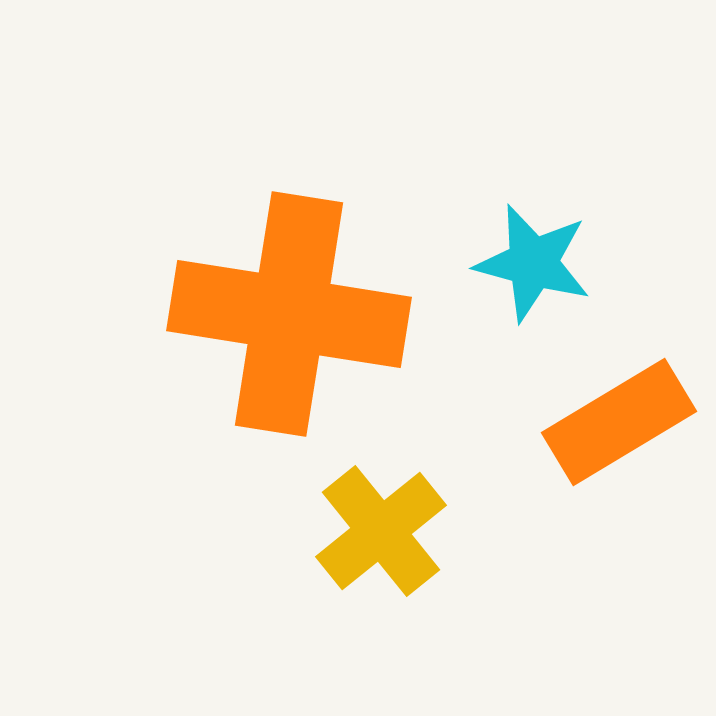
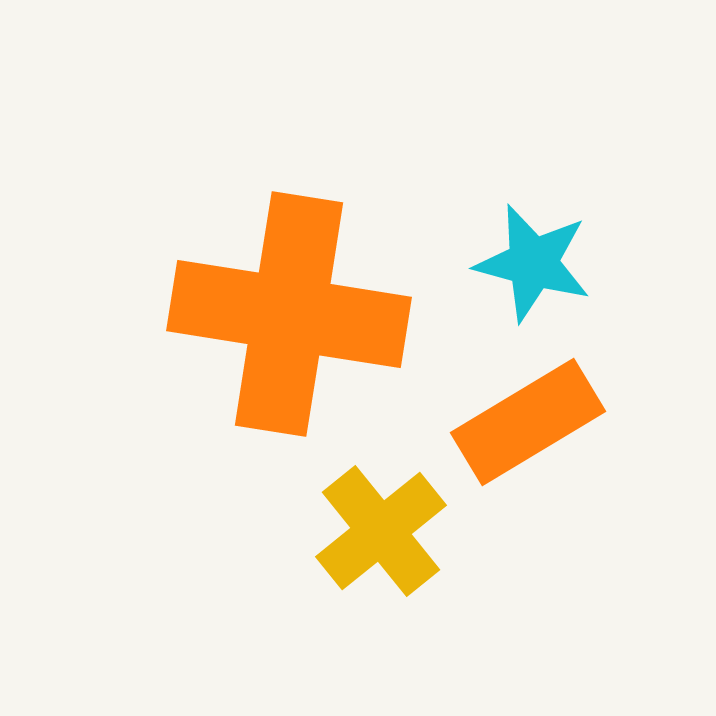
orange rectangle: moved 91 px left
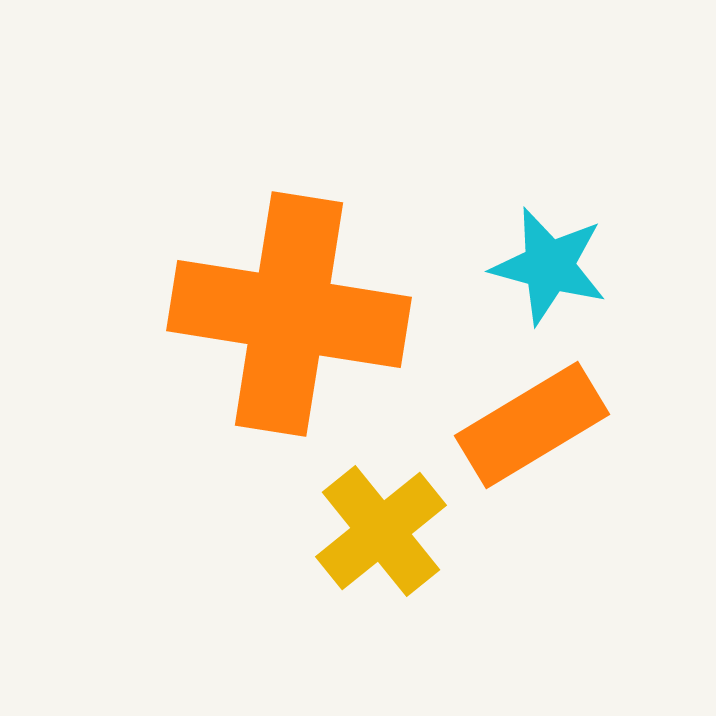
cyan star: moved 16 px right, 3 px down
orange rectangle: moved 4 px right, 3 px down
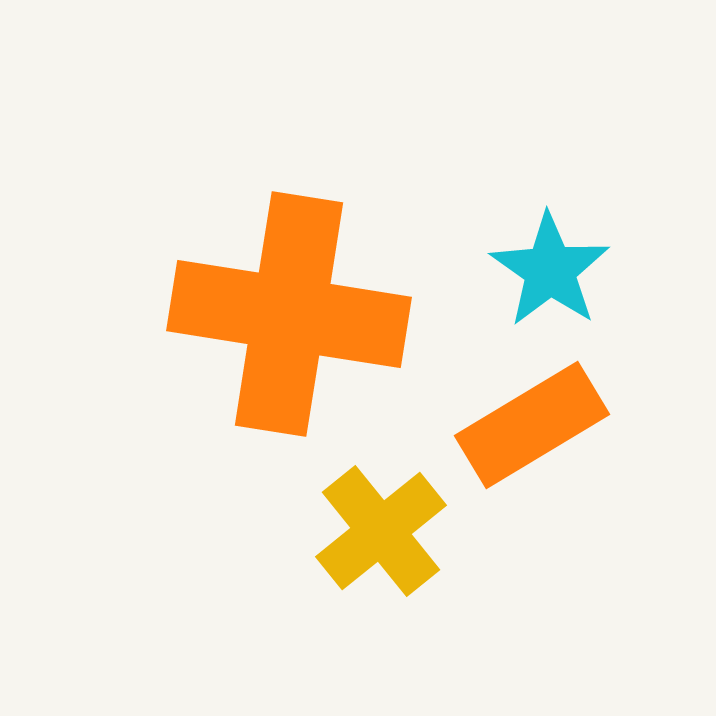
cyan star: moved 1 px right, 4 px down; rotated 20 degrees clockwise
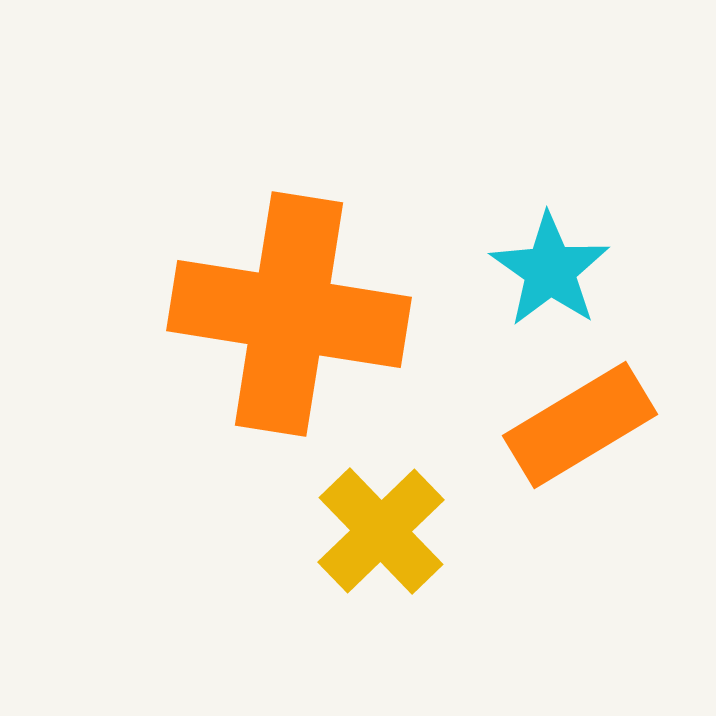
orange rectangle: moved 48 px right
yellow cross: rotated 5 degrees counterclockwise
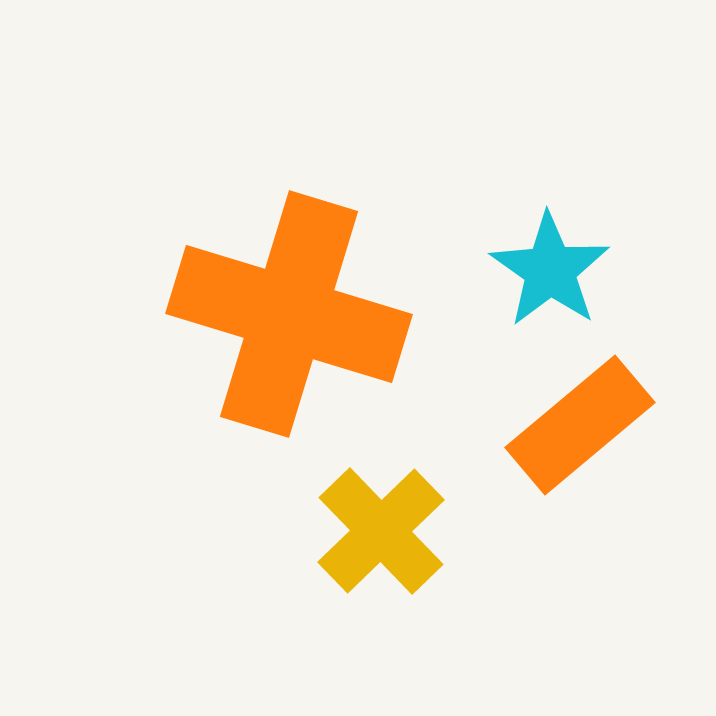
orange cross: rotated 8 degrees clockwise
orange rectangle: rotated 9 degrees counterclockwise
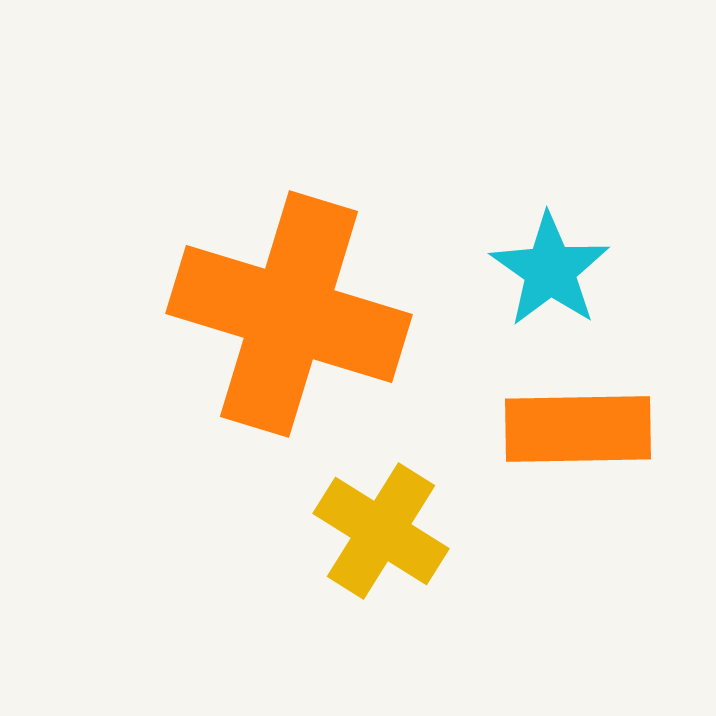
orange rectangle: moved 2 px left, 4 px down; rotated 39 degrees clockwise
yellow cross: rotated 14 degrees counterclockwise
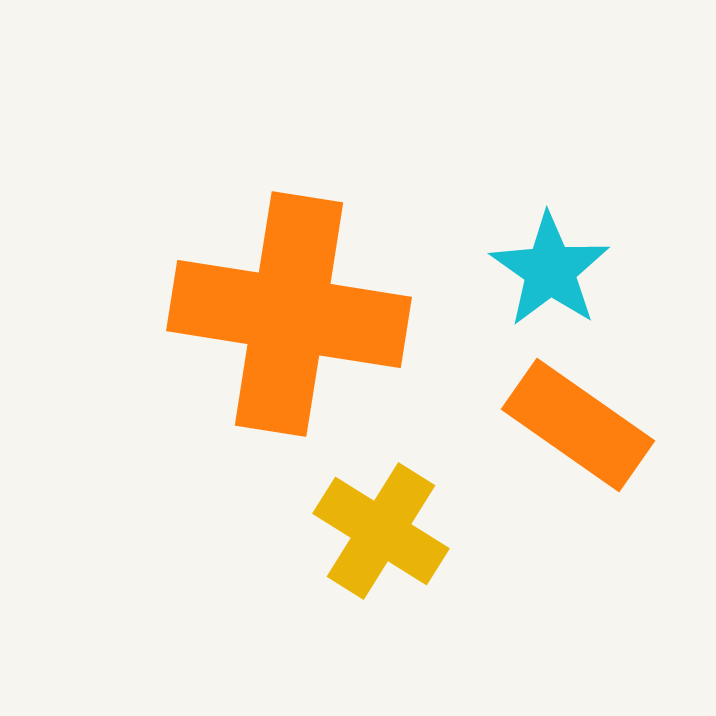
orange cross: rotated 8 degrees counterclockwise
orange rectangle: moved 4 px up; rotated 36 degrees clockwise
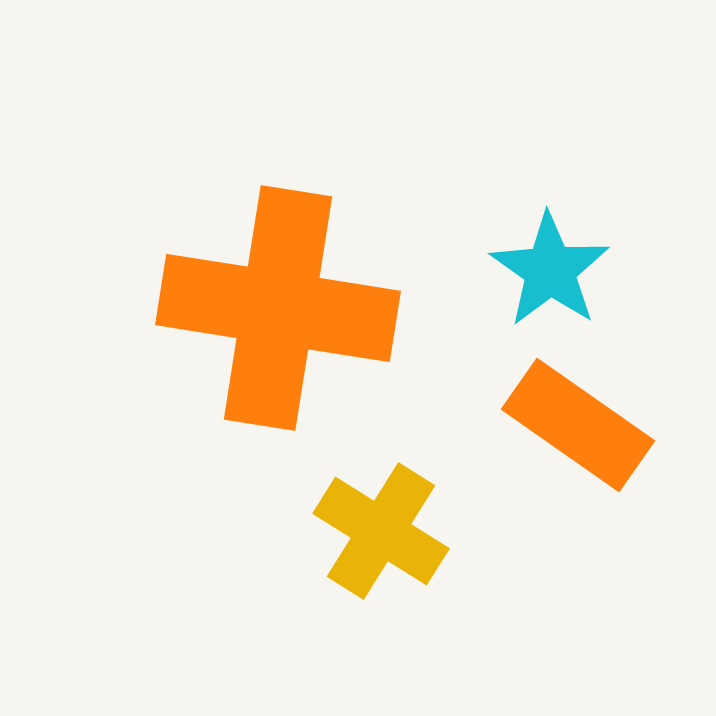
orange cross: moved 11 px left, 6 px up
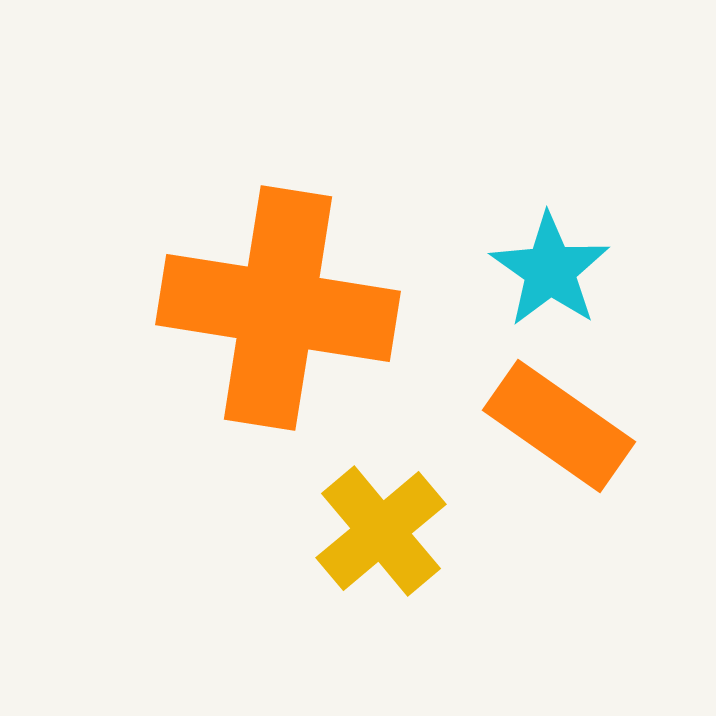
orange rectangle: moved 19 px left, 1 px down
yellow cross: rotated 18 degrees clockwise
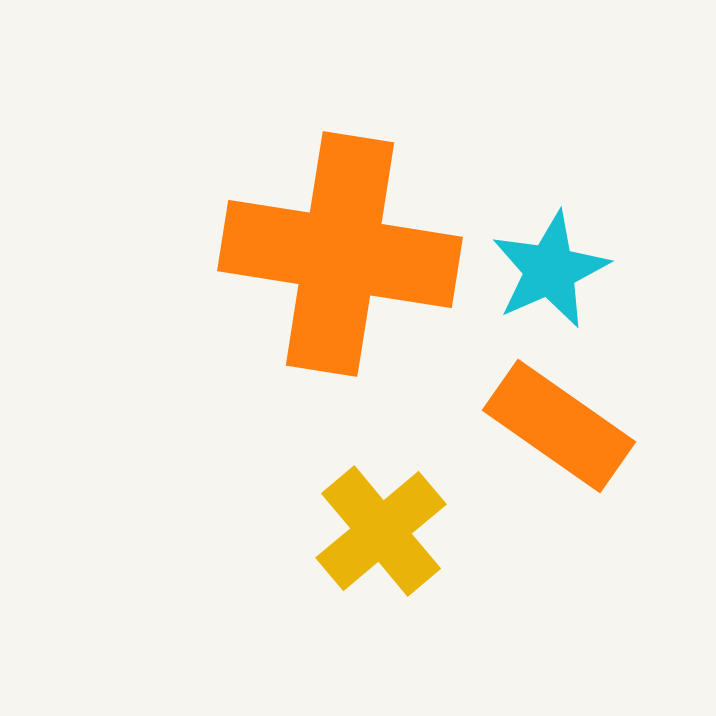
cyan star: rotated 13 degrees clockwise
orange cross: moved 62 px right, 54 px up
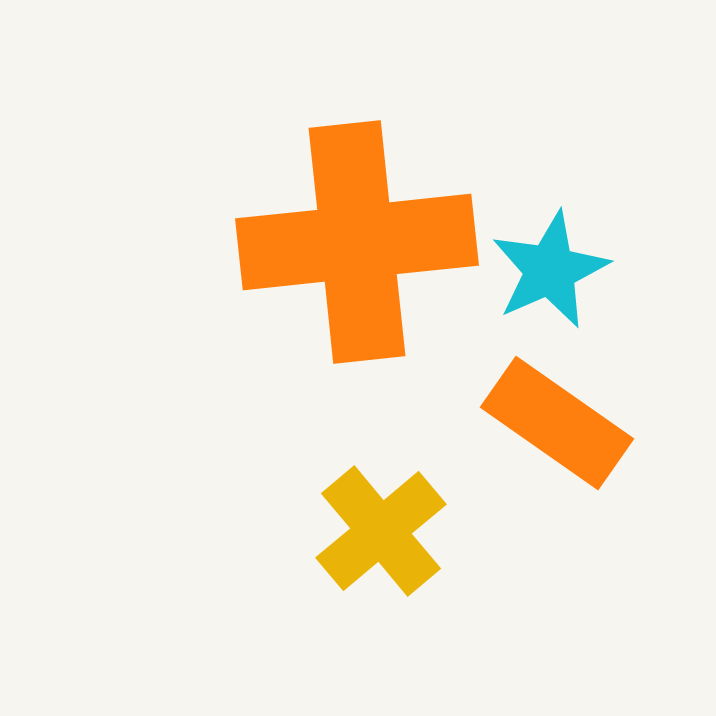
orange cross: moved 17 px right, 12 px up; rotated 15 degrees counterclockwise
orange rectangle: moved 2 px left, 3 px up
